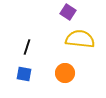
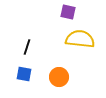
purple square: rotated 21 degrees counterclockwise
orange circle: moved 6 px left, 4 px down
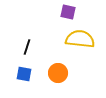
orange circle: moved 1 px left, 4 px up
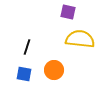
orange circle: moved 4 px left, 3 px up
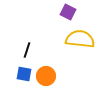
purple square: rotated 14 degrees clockwise
black line: moved 3 px down
orange circle: moved 8 px left, 6 px down
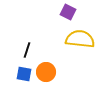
orange circle: moved 4 px up
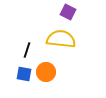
yellow semicircle: moved 19 px left
